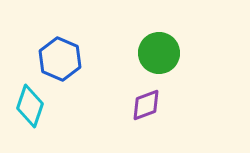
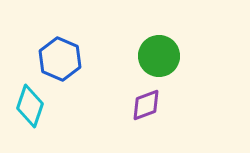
green circle: moved 3 px down
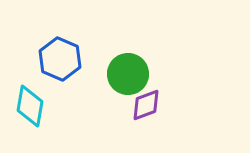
green circle: moved 31 px left, 18 px down
cyan diamond: rotated 9 degrees counterclockwise
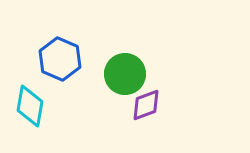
green circle: moved 3 px left
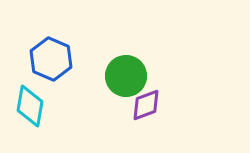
blue hexagon: moved 9 px left
green circle: moved 1 px right, 2 px down
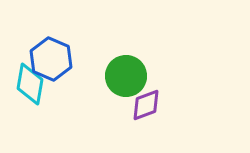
cyan diamond: moved 22 px up
